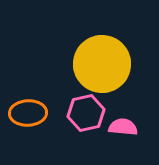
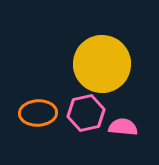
orange ellipse: moved 10 px right
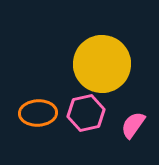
pink semicircle: moved 10 px right, 2 px up; rotated 60 degrees counterclockwise
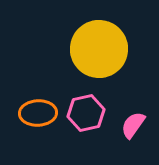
yellow circle: moved 3 px left, 15 px up
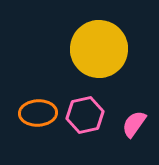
pink hexagon: moved 1 px left, 2 px down
pink semicircle: moved 1 px right, 1 px up
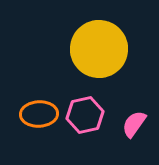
orange ellipse: moved 1 px right, 1 px down
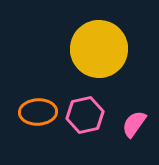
orange ellipse: moved 1 px left, 2 px up
